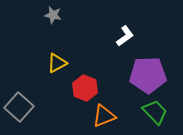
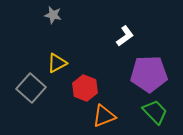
purple pentagon: moved 1 px right, 1 px up
gray square: moved 12 px right, 19 px up
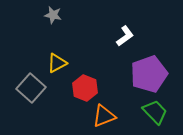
purple pentagon: rotated 18 degrees counterclockwise
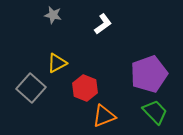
white L-shape: moved 22 px left, 12 px up
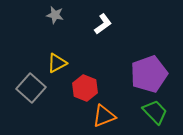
gray star: moved 2 px right
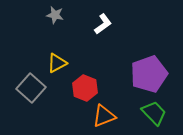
green trapezoid: moved 1 px left, 1 px down
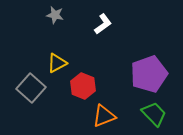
red hexagon: moved 2 px left, 2 px up
green trapezoid: moved 1 px down
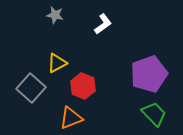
orange triangle: moved 33 px left, 2 px down
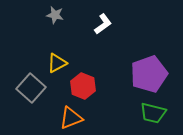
green trapezoid: moved 1 px left, 1 px up; rotated 148 degrees clockwise
